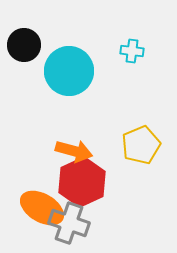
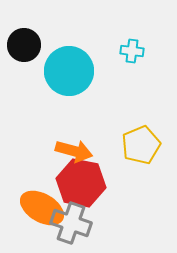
red hexagon: moved 1 px left, 1 px down; rotated 24 degrees counterclockwise
gray cross: moved 2 px right
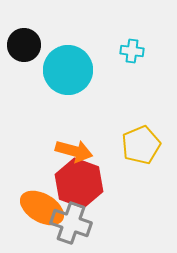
cyan circle: moved 1 px left, 1 px up
red hexagon: moved 2 px left; rotated 9 degrees clockwise
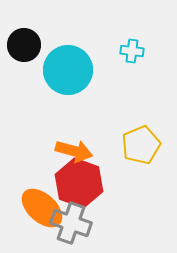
orange ellipse: rotated 12 degrees clockwise
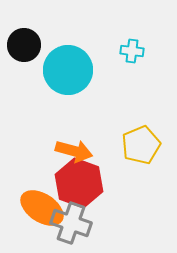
orange ellipse: rotated 9 degrees counterclockwise
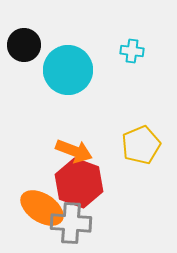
orange arrow: rotated 6 degrees clockwise
gray cross: rotated 15 degrees counterclockwise
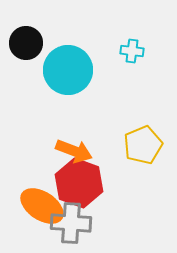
black circle: moved 2 px right, 2 px up
yellow pentagon: moved 2 px right
orange ellipse: moved 2 px up
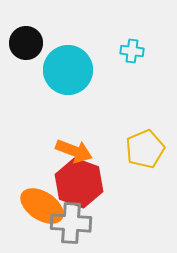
yellow pentagon: moved 2 px right, 4 px down
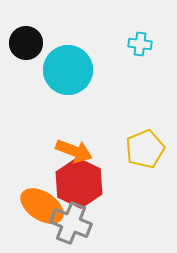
cyan cross: moved 8 px right, 7 px up
red hexagon: rotated 6 degrees clockwise
gray cross: rotated 18 degrees clockwise
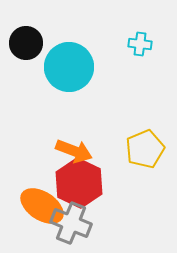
cyan circle: moved 1 px right, 3 px up
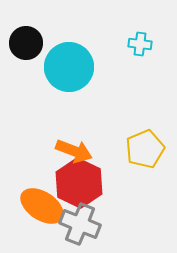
gray cross: moved 9 px right, 1 px down
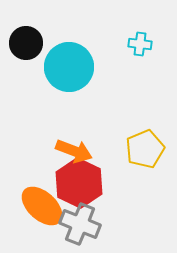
orange ellipse: rotated 9 degrees clockwise
